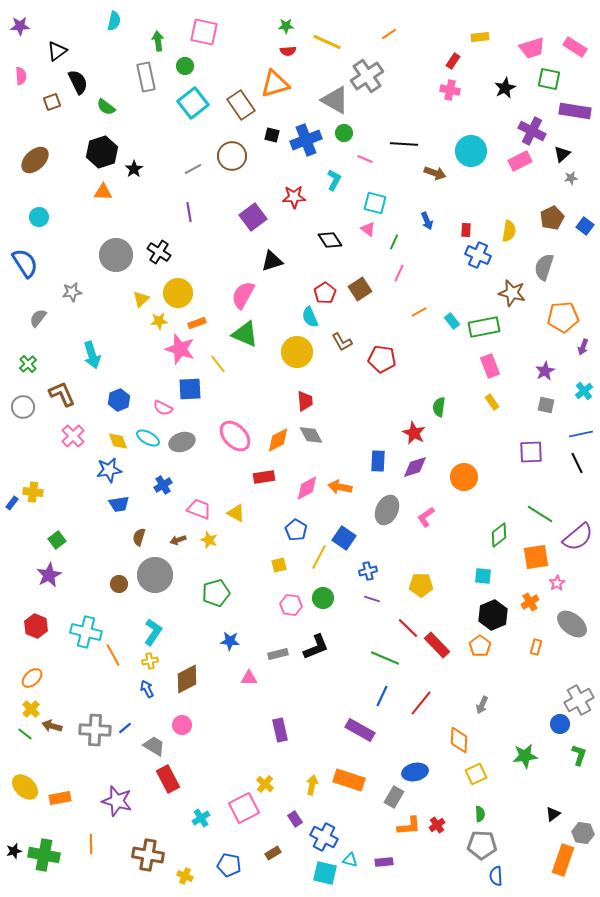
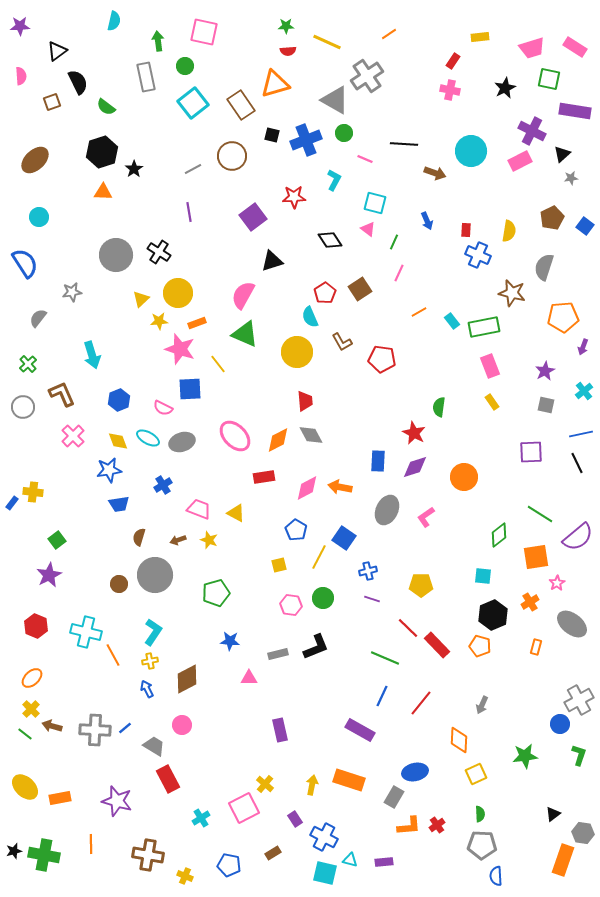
orange pentagon at (480, 646): rotated 20 degrees counterclockwise
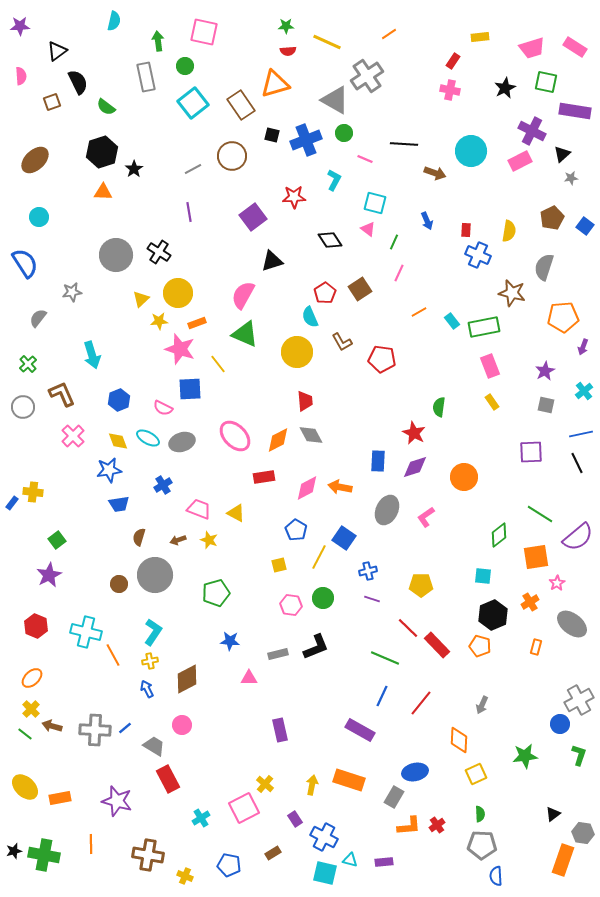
green square at (549, 79): moved 3 px left, 3 px down
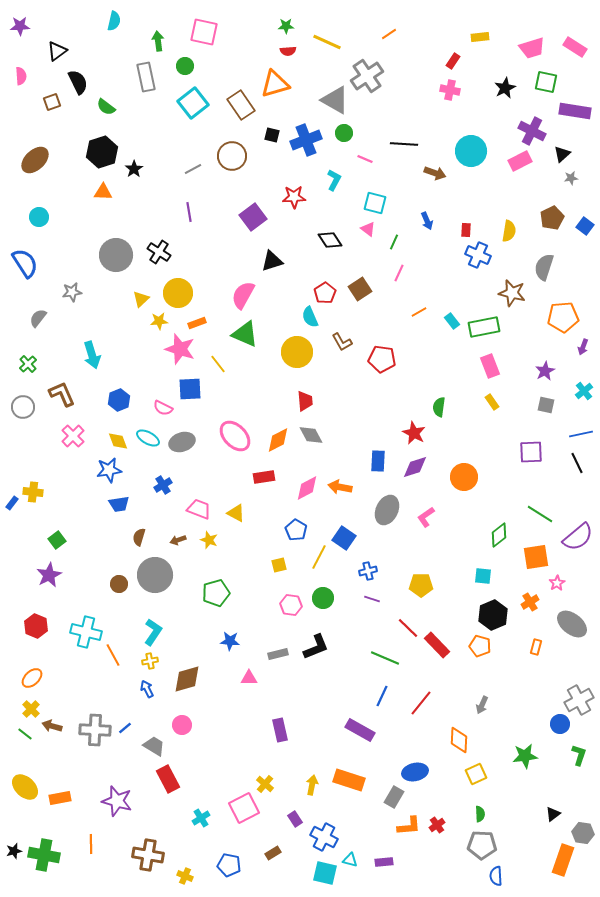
brown diamond at (187, 679): rotated 12 degrees clockwise
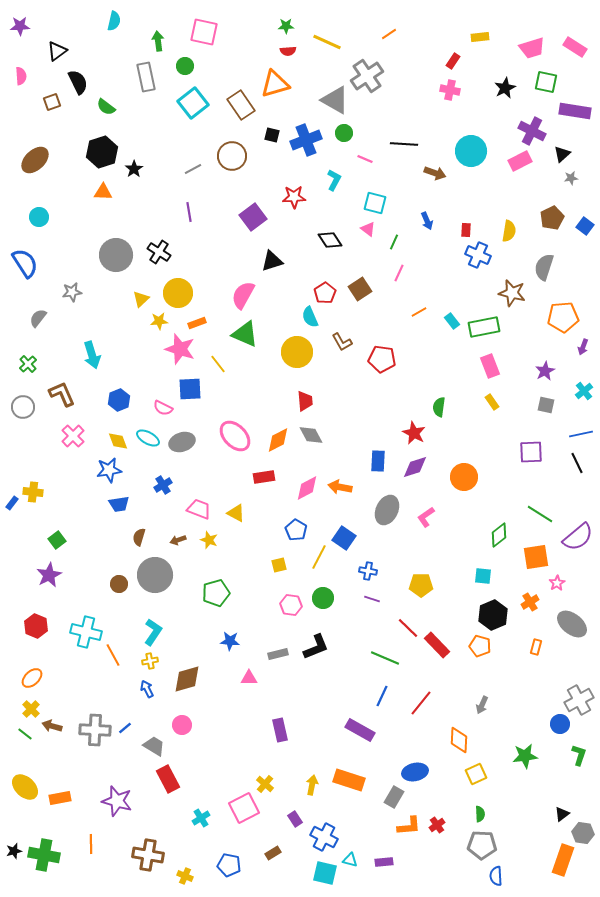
blue cross at (368, 571): rotated 24 degrees clockwise
black triangle at (553, 814): moved 9 px right
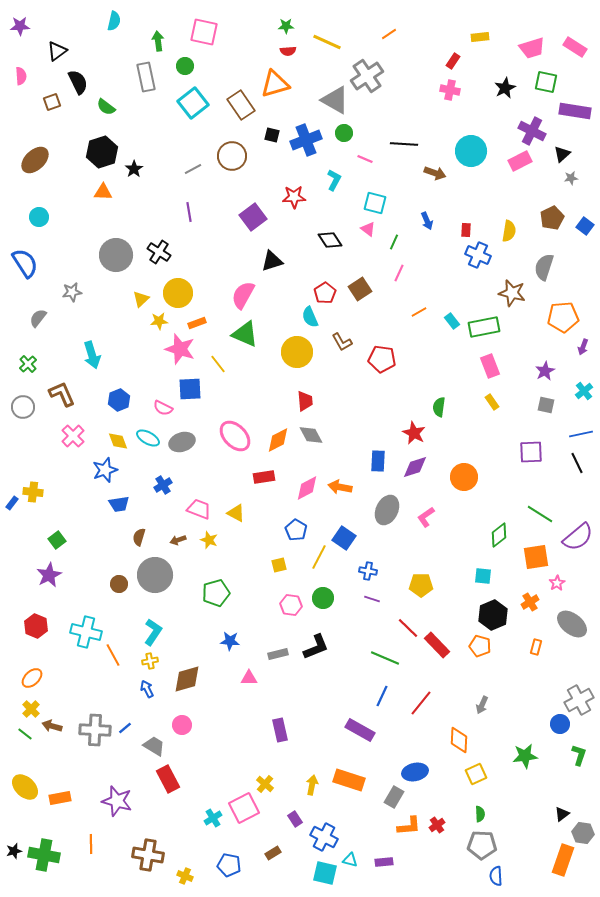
blue star at (109, 470): moved 4 px left; rotated 10 degrees counterclockwise
cyan cross at (201, 818): moved 12 px right
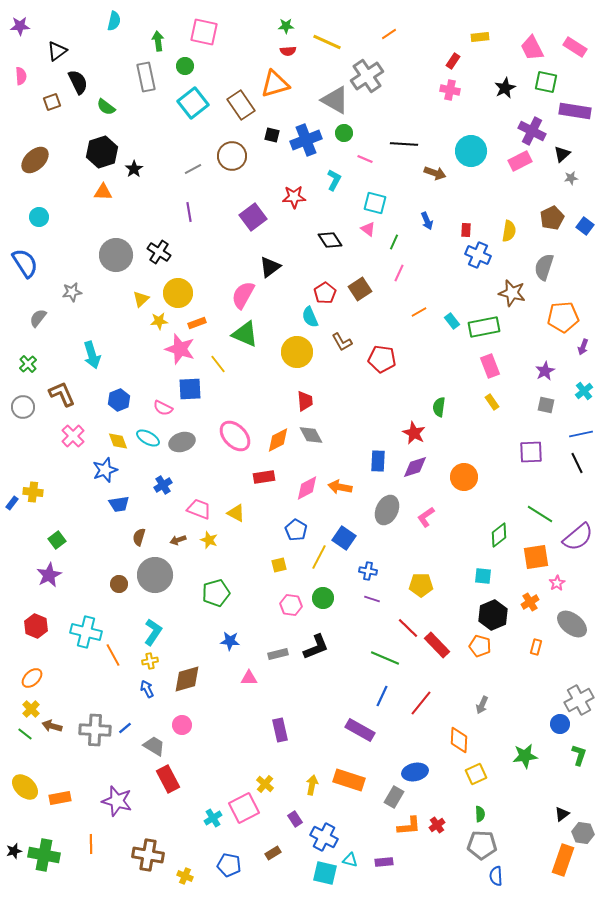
pink trapezoid at (532, 48): rotated 80 degrees clockwise
black triangle at (272, 261): moved 2 px left, 6 px down; rotated 20 degrees counterclockwise
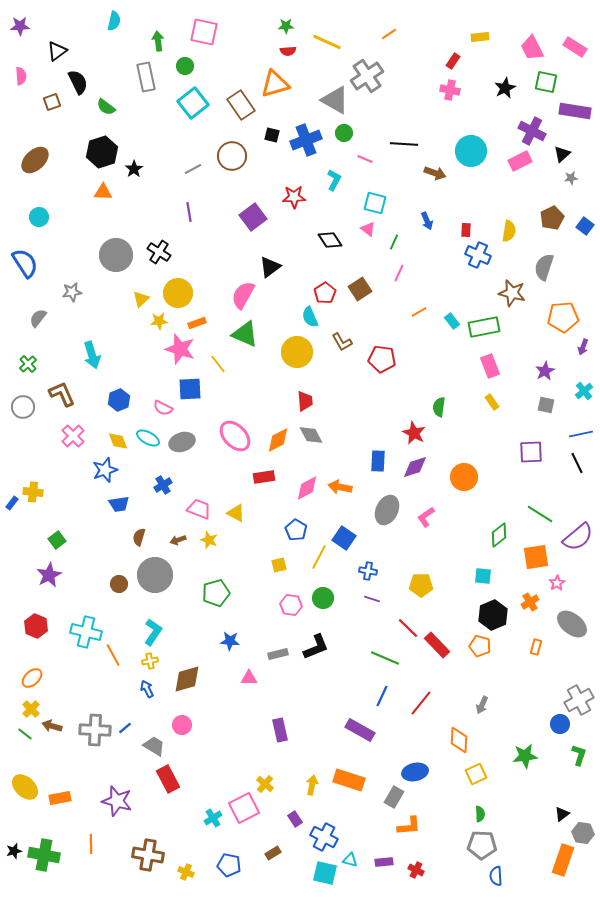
red cross at (437, 825): moved 21 px left, 45 px down; rotated 28 degrees counterclockwise
yellow cross at (185, 876): moved 1 px right, 4 px up
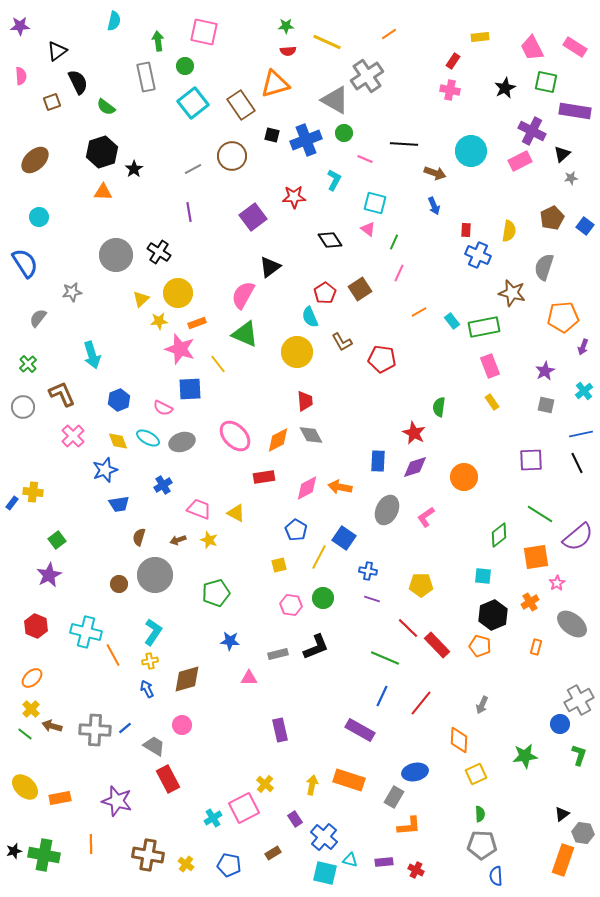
blue arrow at (427, 221): moved 7 px right, 15 px up
purple square at (531, 452): moved 8 px down
blue cross at (324, 837): rotated 12 degrees clockwise
yellow cross at (186, 872): moved 8 px up; rotated 14 degrees clockwise
